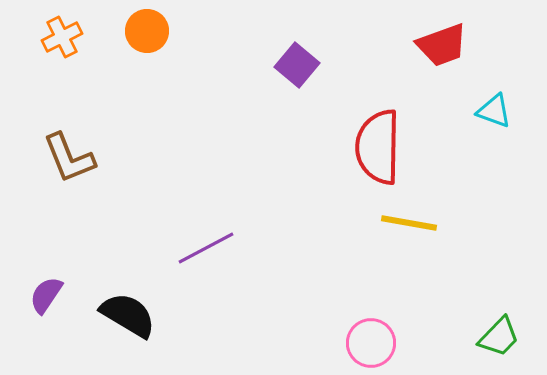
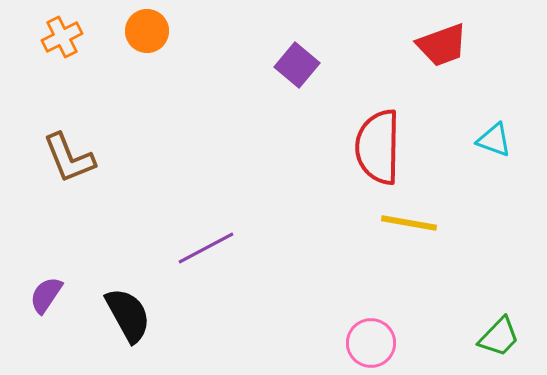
cyan triangle: moved 29 px down
black semicircle: rotated 30 degrees clockwise
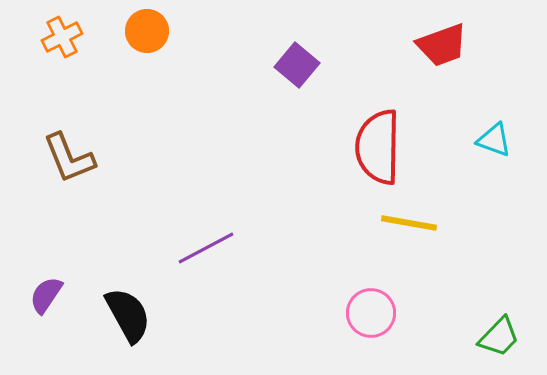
pink circle: moved 30 px up
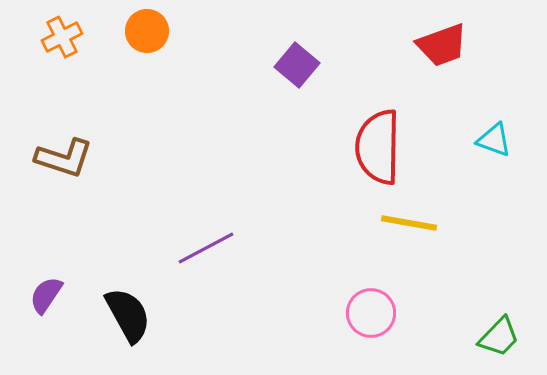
brown L-shape: moved 5 px left; rotated 50 degrees counterclockwise
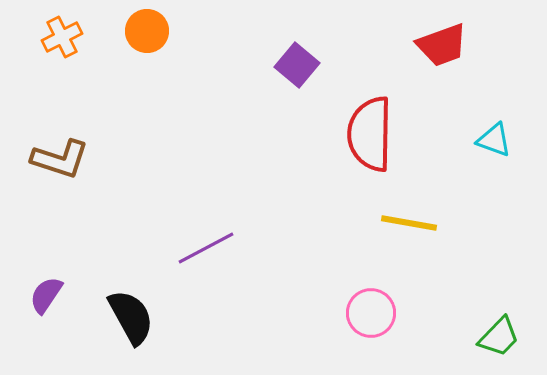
red semicircle: moved 8 px left, 13 px up
brown L-shape: moved 4 px left, 1 px down
black semicircle: moved 3 px right, 2 px down
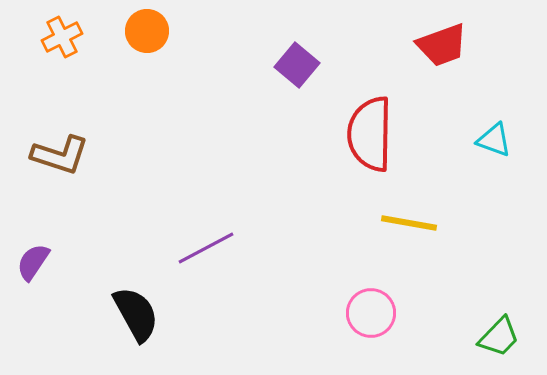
brown L-shape: moved 4 px up
purple semicircle: moved 13 px left, 33 px up
black semicircle: moved 5 px right, 3 px up
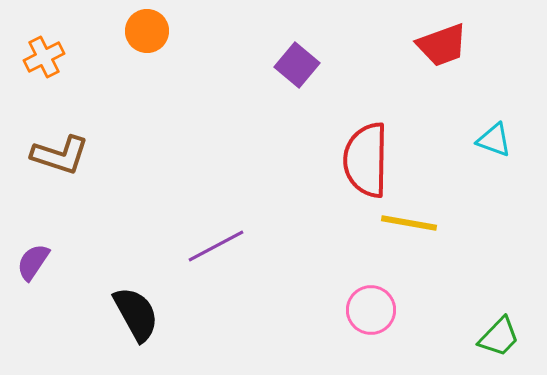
orange cross: moved 18 px left, 20 px down
red semicircle: moved 4 px left, 26 px down
purple line: moved 10 px right, 2 px up
pink circle: moved 3 px up
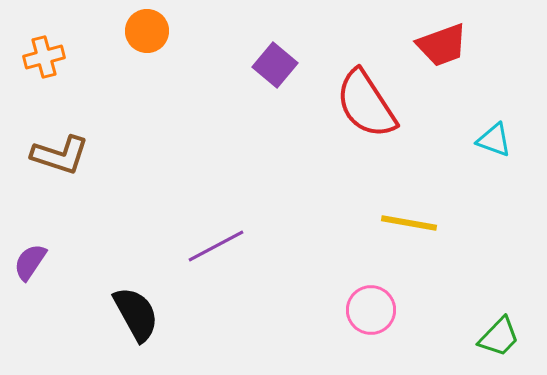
orange cross: rotated 12 degrees clockwise
purple square: moved 22 px left
red semicircle: moved 56 px up; rotated 34 degrees counterclockwise
purple semicircle: moved 3 px left
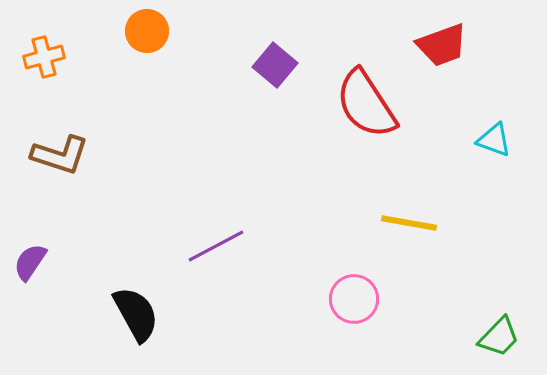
pink circle: moved 17 px left, 11 px up
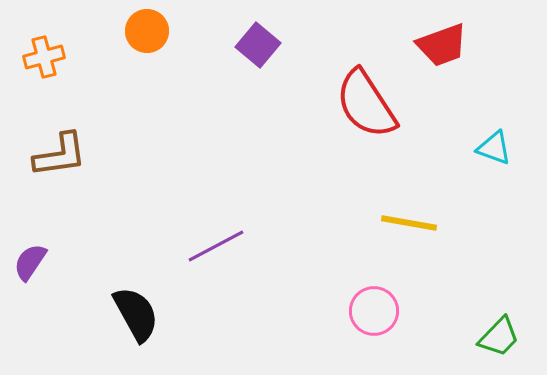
purple square: moved 17 px left, 20 px up
cyan triangle: moved 8 px down
brown L-shape: rotated 26 degrees counterclockwise
pink circle: moved 20 px right, 12 px down
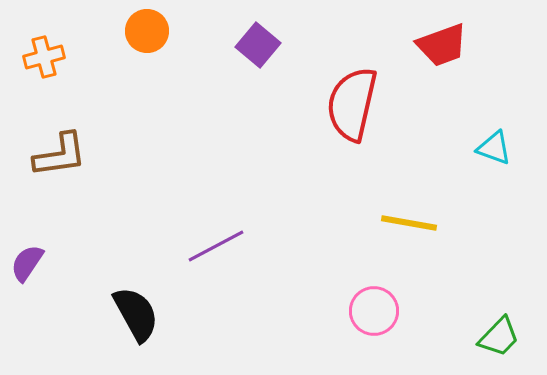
red semicircle: moved 14 px left; rotated 46 degrees clockwise
purple semicircle: moved 3 px left, 1 px down
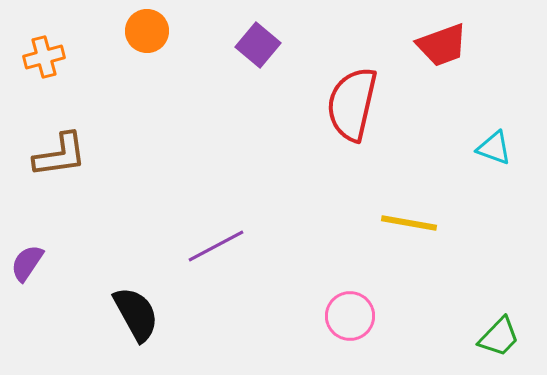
pink circle: moved 24 px left, 5 px down
